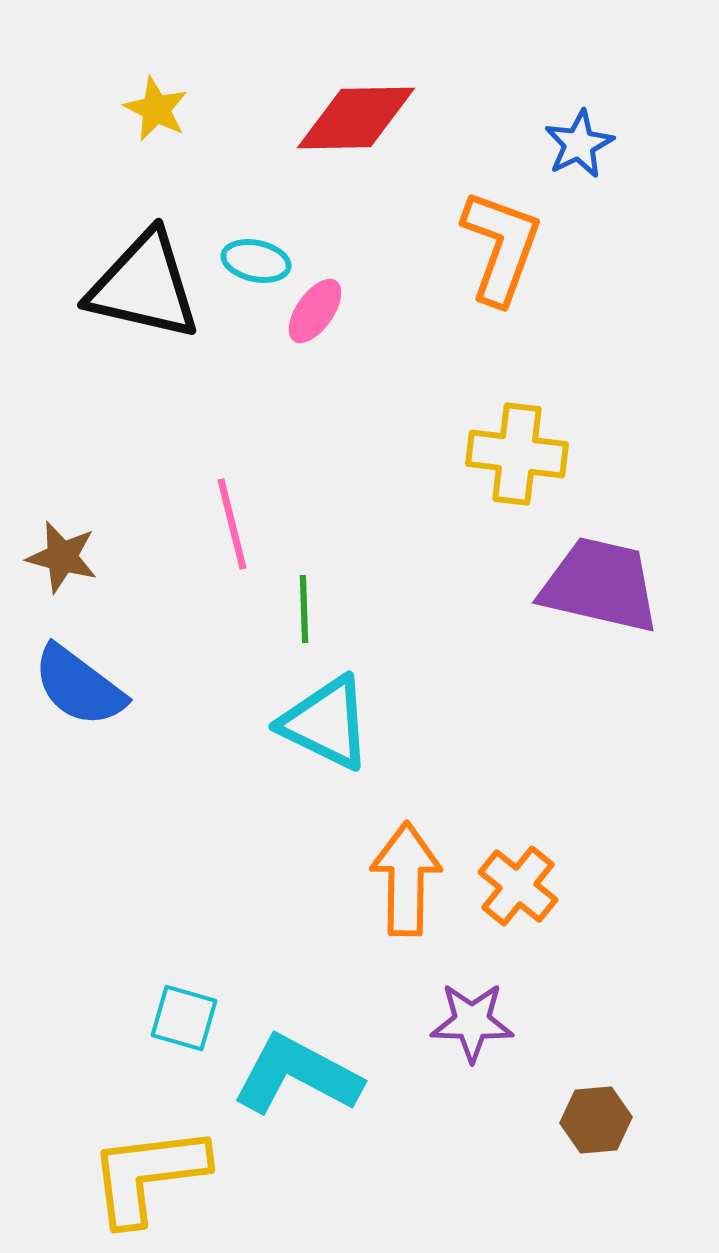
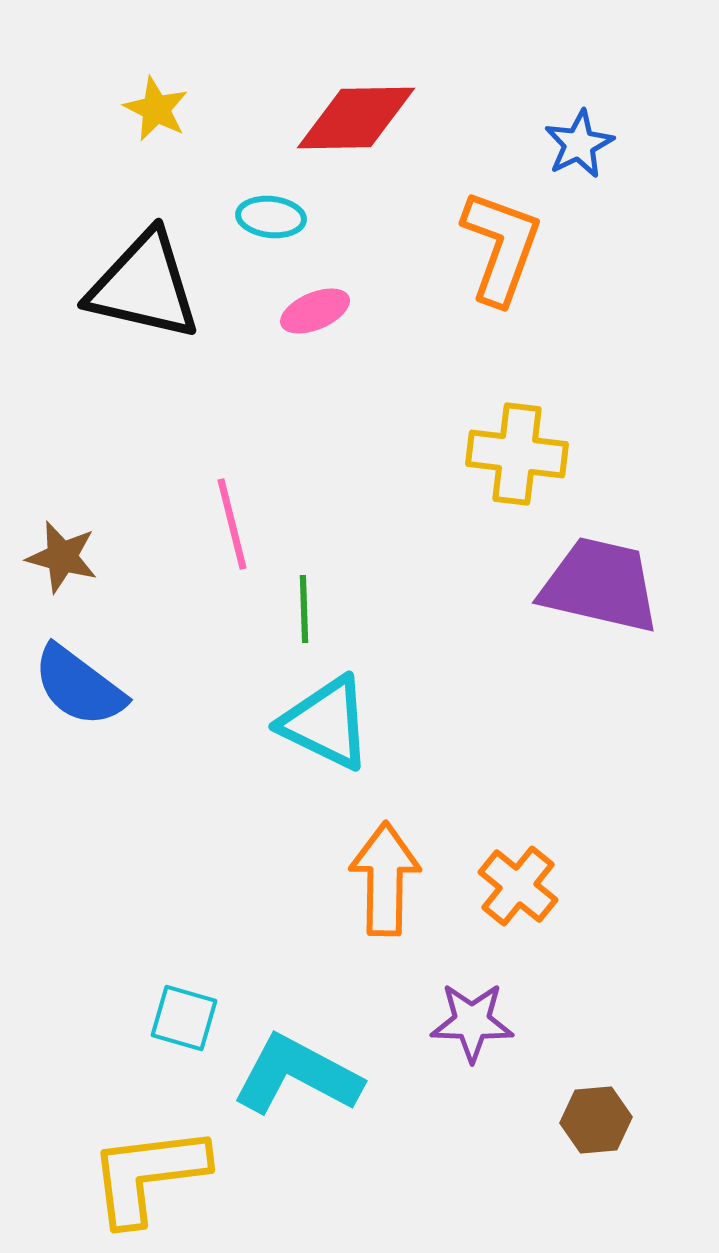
cyan ellipse: moved 15 px right, 44 px up; rotated 6 degrees counterclockwise
pink ellipse: rotated 32 degrees clockwise
orange arrow: moved 21 px left
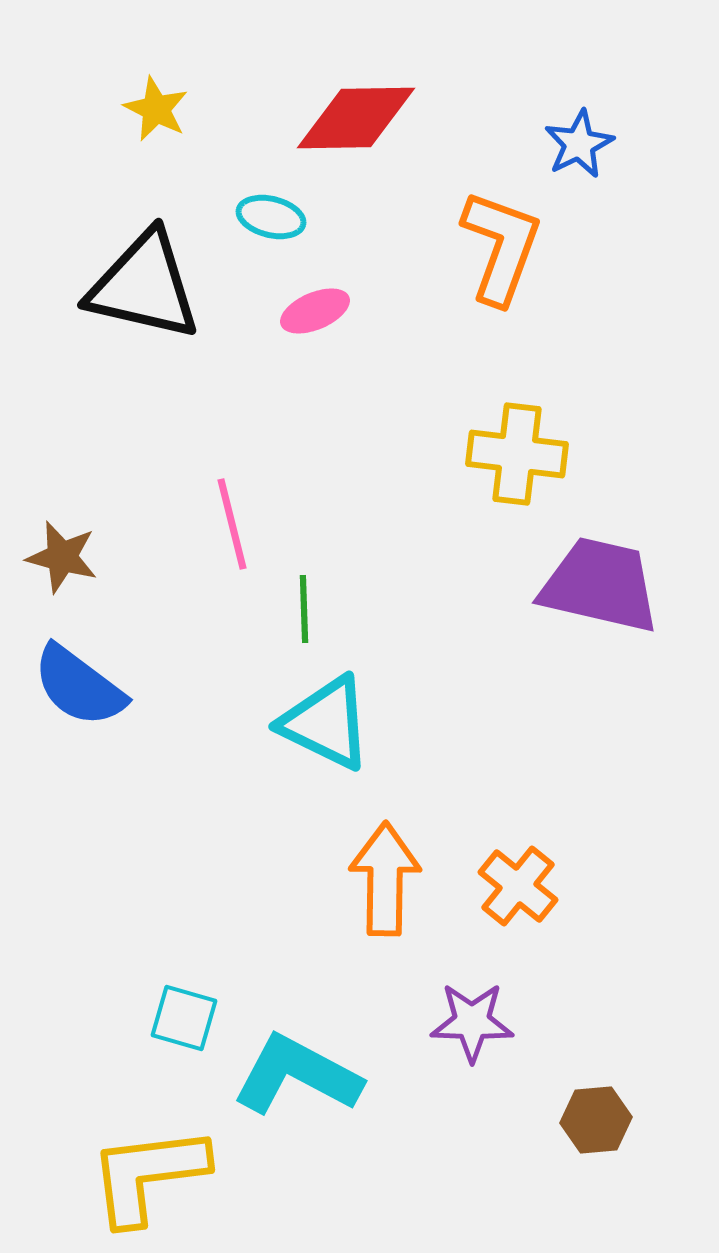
cyan ellipse: rotated 8 degrees clockwise
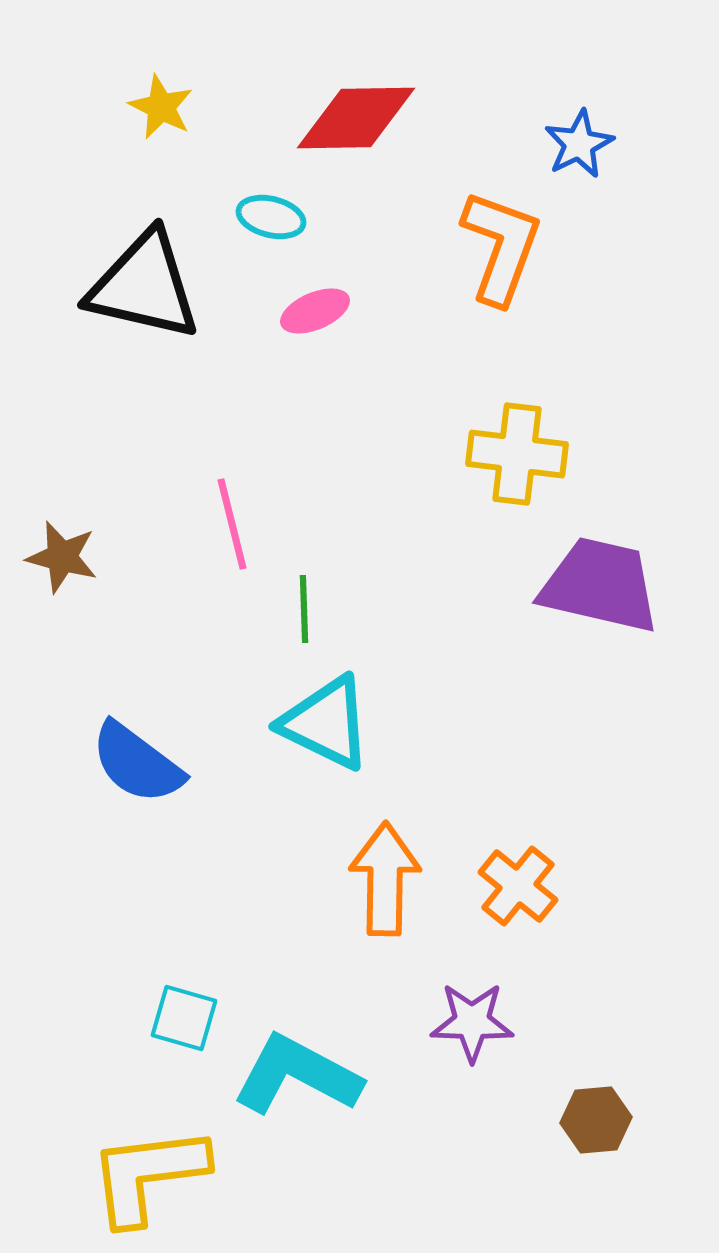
yellow star: moved 5 px right, 2 px up
blue semicircle: moved 58 px right, 77 px down
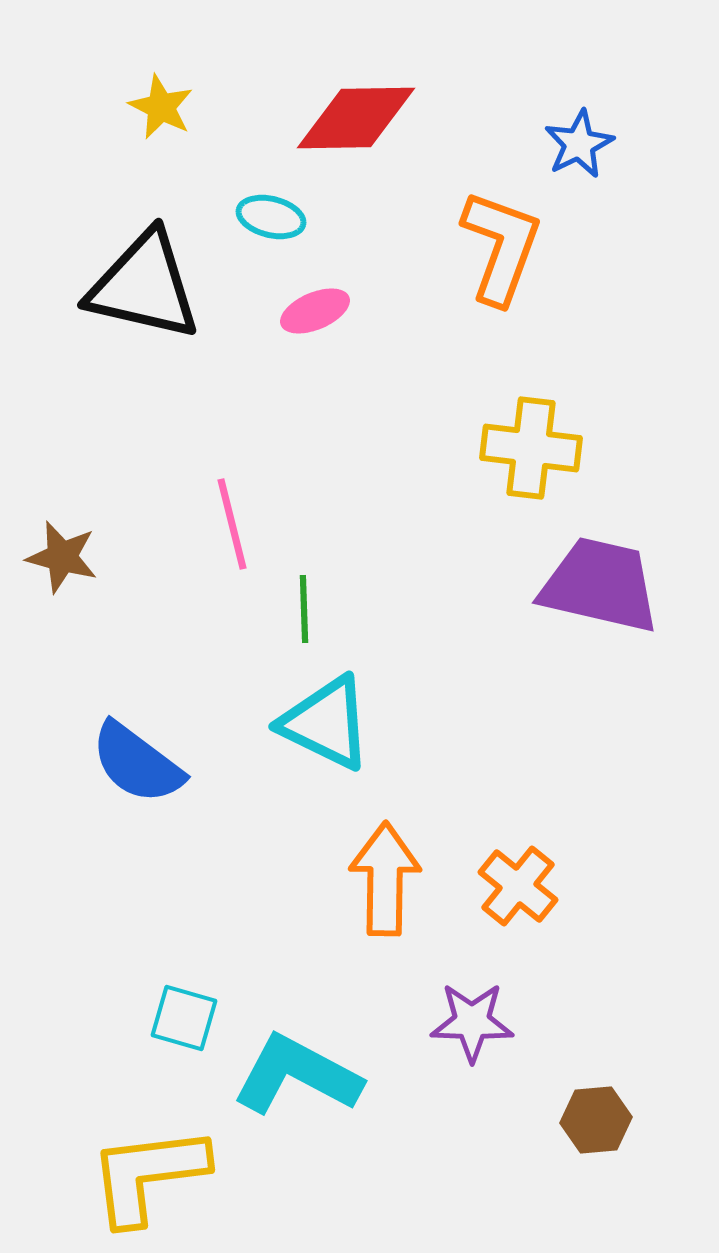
yellow cross: moved 14 px right, 6 px up
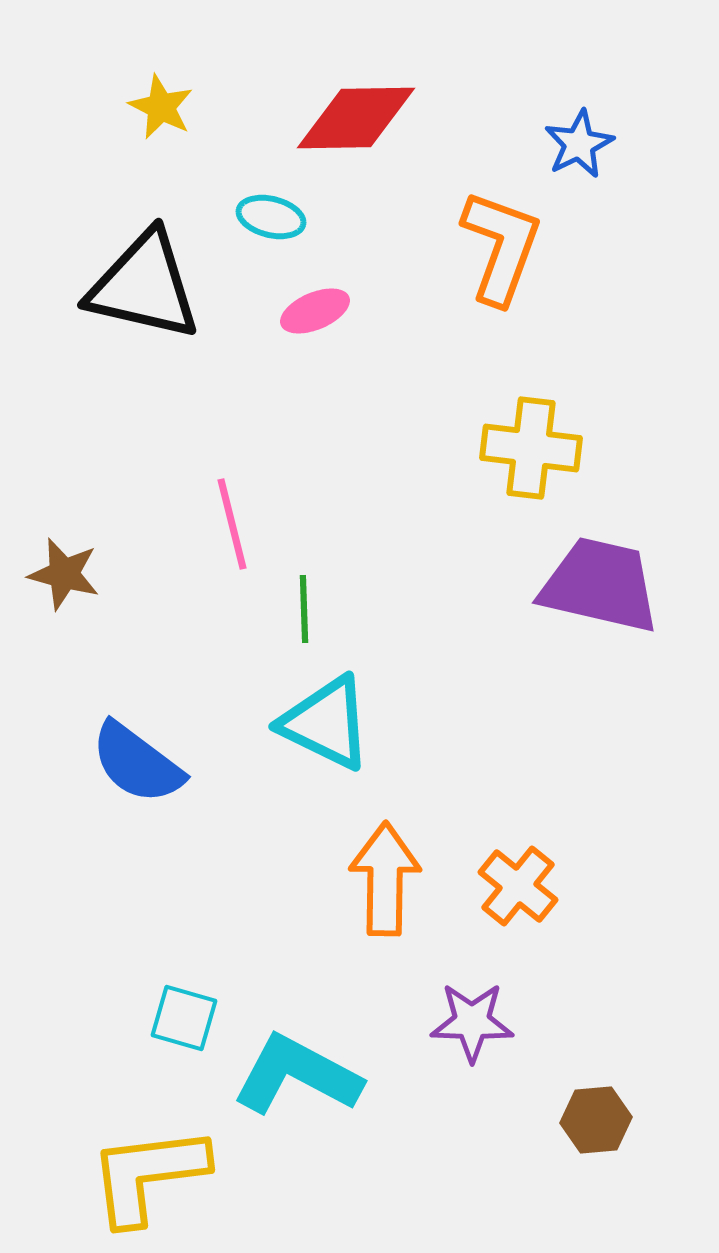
brown star: moved 2 px right, 17 px down
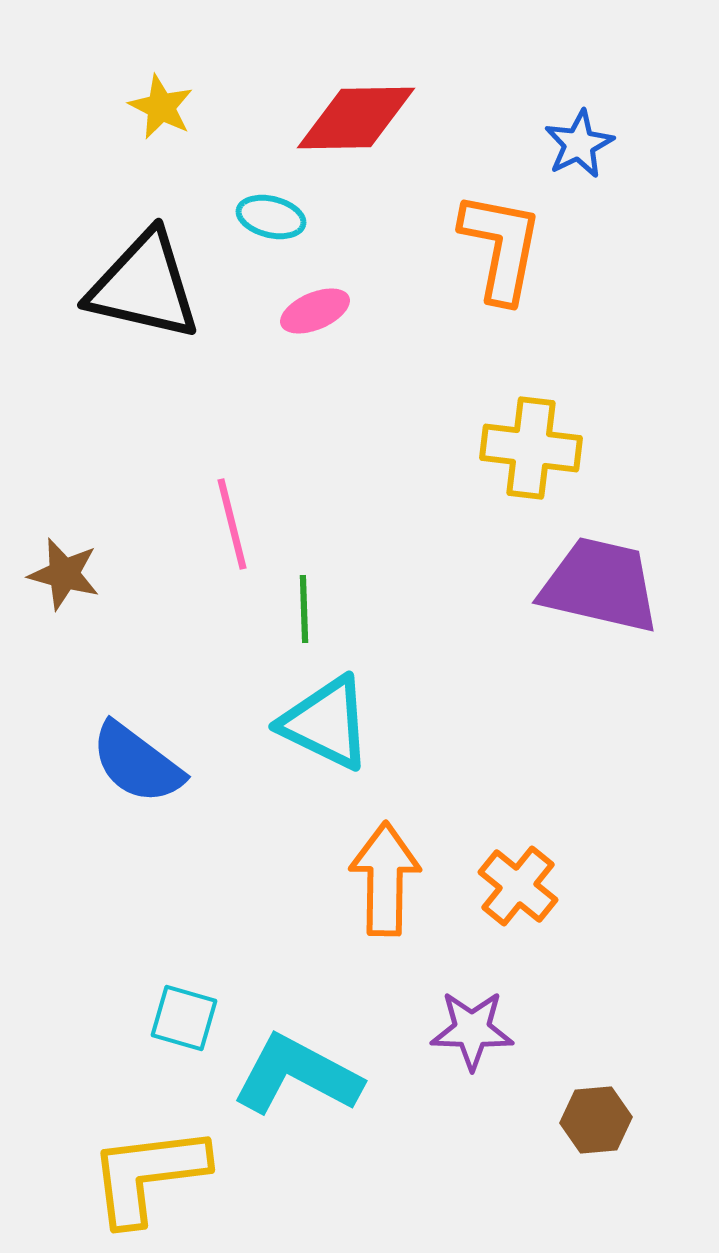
orange L-shape: rotated 9 degrees counterclockwise
purple star: moved 8 px down
